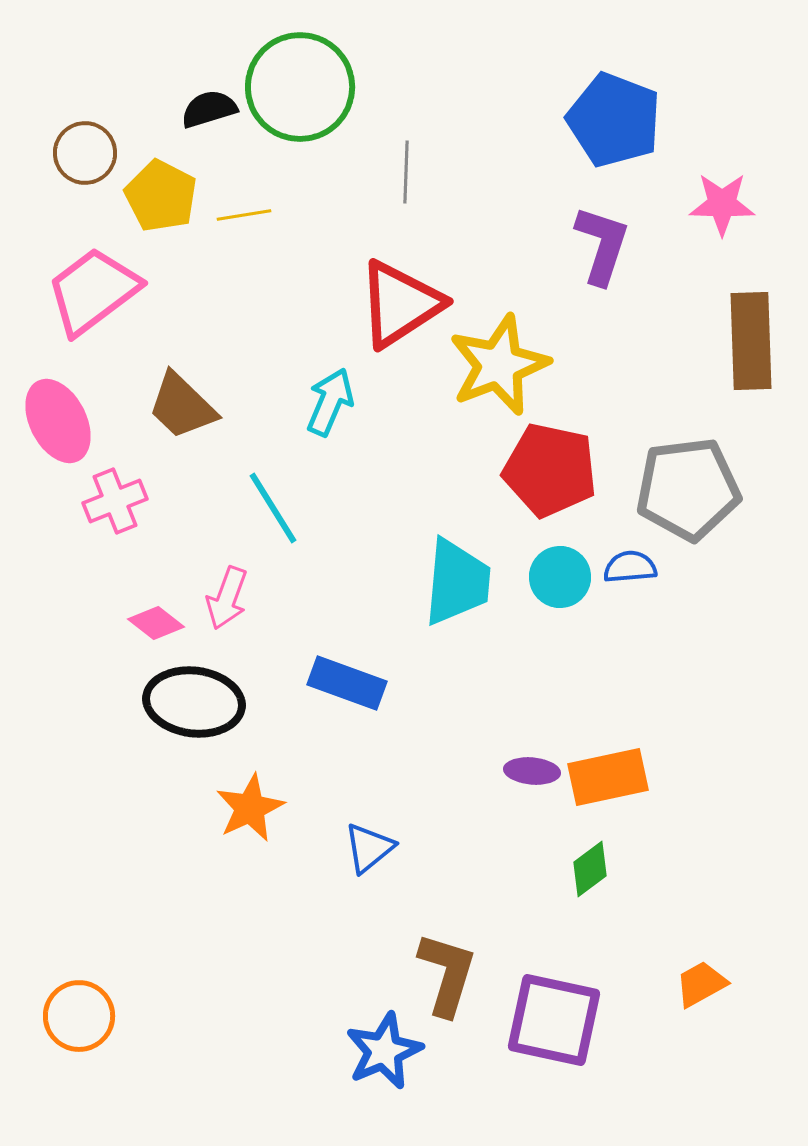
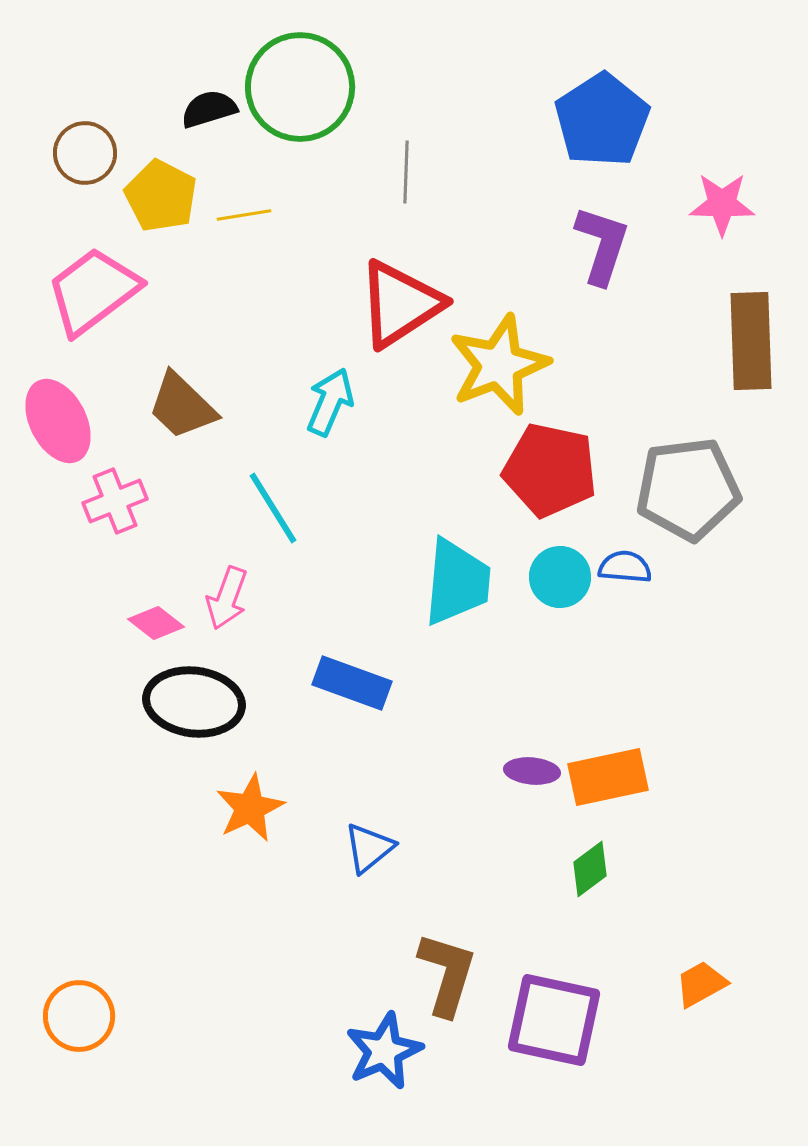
blue pentagon: moved 12 px left; rotated 18 degrees clockwise
blue semicircle: moved 5 px left; rotated 10 degrees clockwise
blue rectangle: moved 5 px right
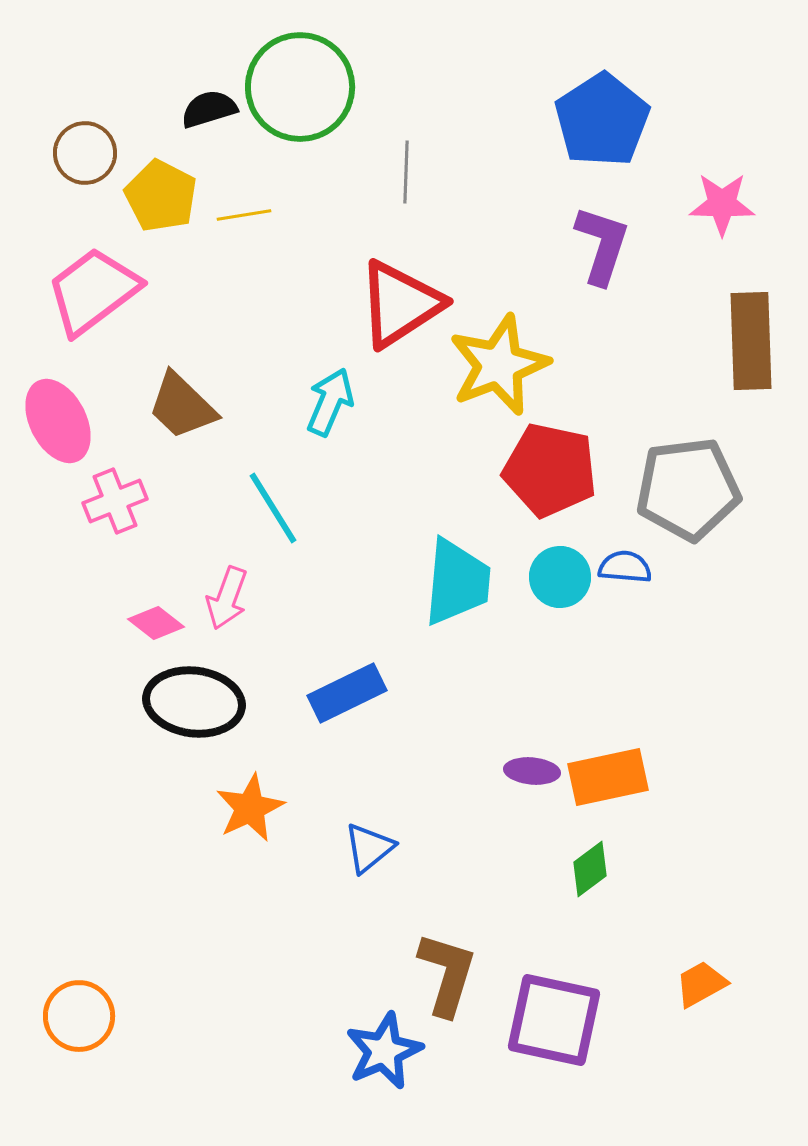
blue rectangle: moved 5 px left, 10 px down; rotated 46 degrees counterclockwise
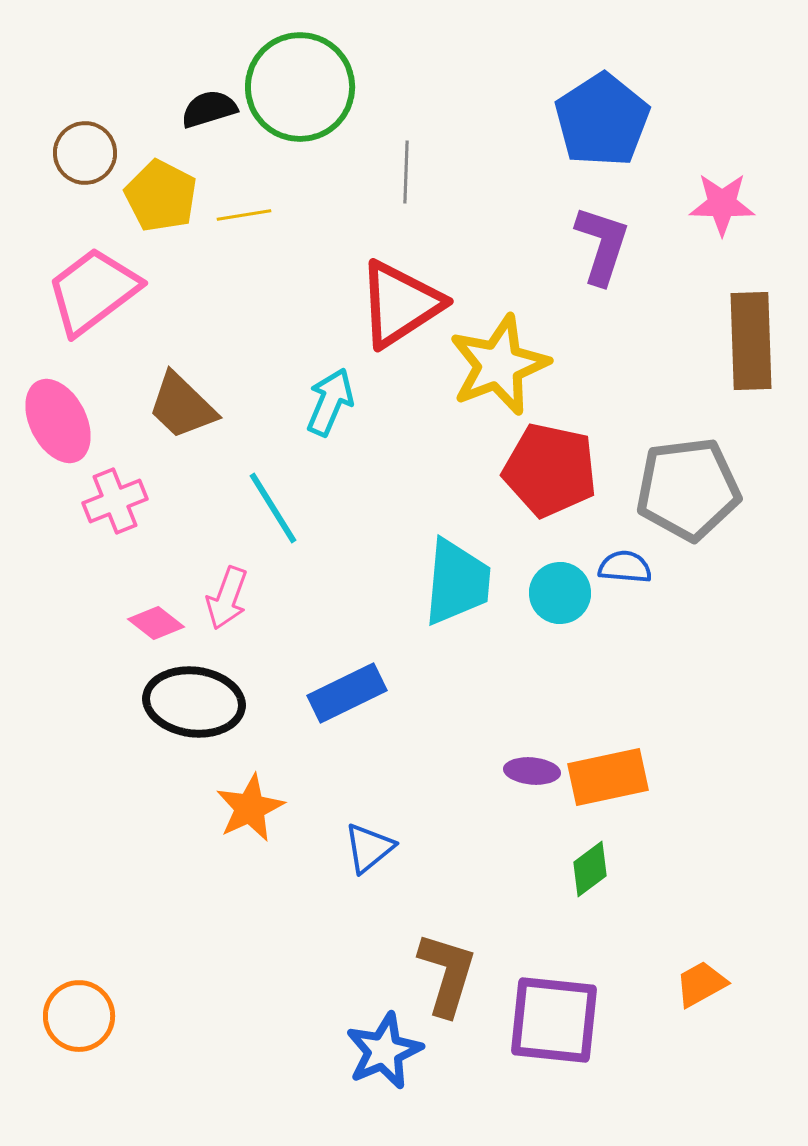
cyan circle: moved 16 px down
purple square: rotated 6 degrees counterclockwise
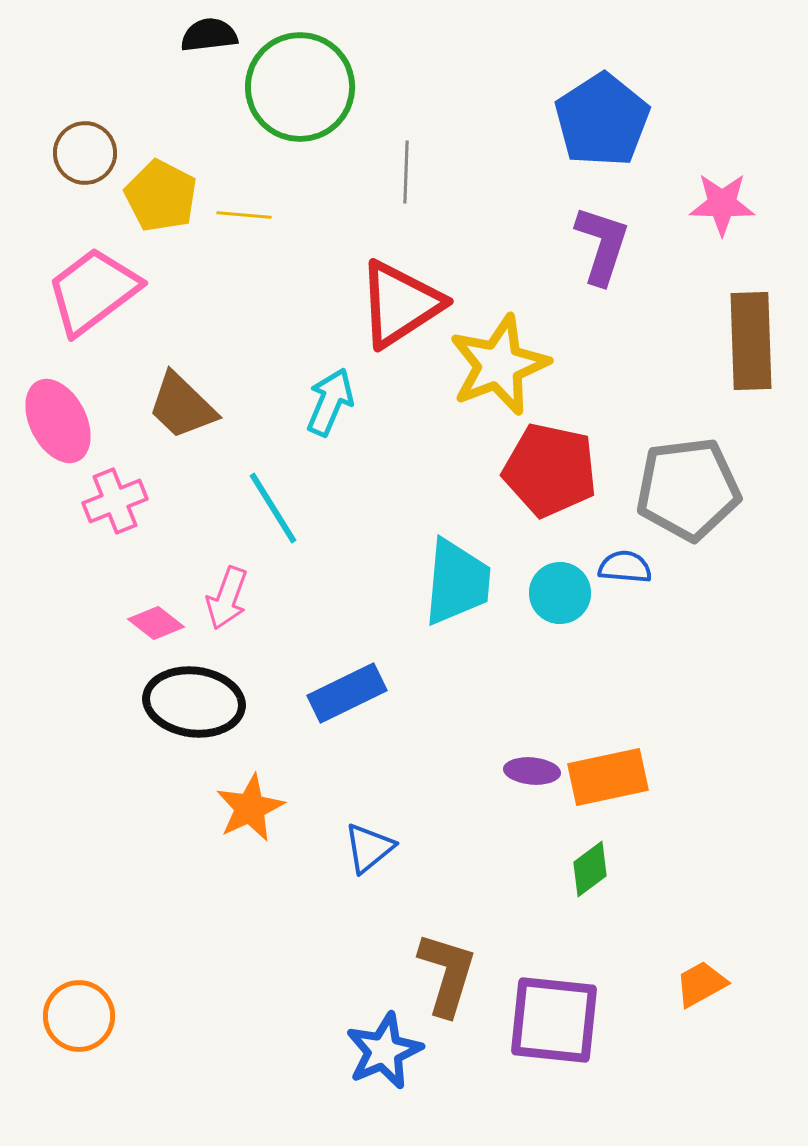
black semicircle: moved 74 px up; rotated 10 degrees clockwise
yellow line: rotated 14 degrees clockwise
